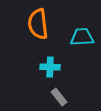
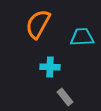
orange semicircle: rotated 36 degrees clockwise
gray rectangle: moved 6 px right
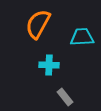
cyan cross: moved 1 px left, 2 px up
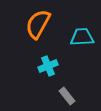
cyan cross: moved 1 px left, 1 px down; rotated 24 degrees counterclockwise
gray rectangle: moved 2 px right, 1 px up
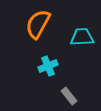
gray rectangle: moved 2 px right
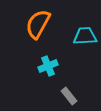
cyan trapezoid: moved 3 px right, 1 px up
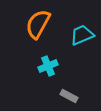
cyan trapezoid: moved 3 px left, 1 px up; rotated 20 degrees counterclockwise
gray rectangle: rotated 24 degrees counterclockwise
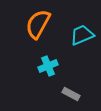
gray rectangle: moved 2 px right, 2 px up
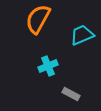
orange semicircle: moved 5 px up
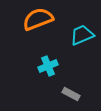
orange semicircle: rotated 40 degrees clockwise
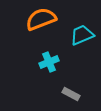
orange semicircle: moved 3 px right
cyan cross: moved 1 px right, 4 px up
